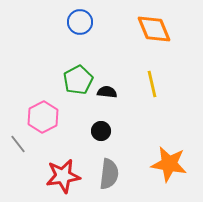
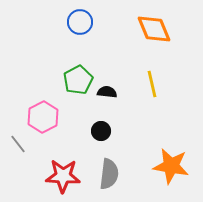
orange star: moved 2 px right, 2 px down
red star: rotated 12 degrees clockwise
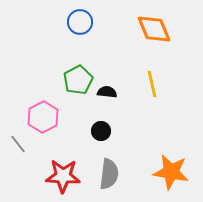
orange star: moved 6 px down
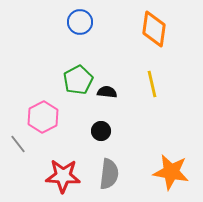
orange diamond: rotated 30 degrees clockwise
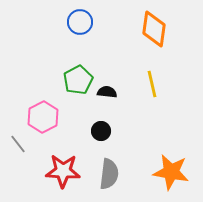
red star: moved 5 px up
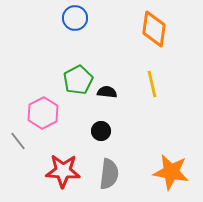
blue circle: moved 5 px left, 4 px up
pink hexagon: moved 4 px up
gray line: moved 3 px up
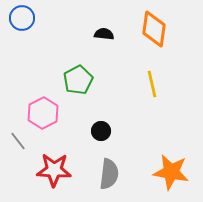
blue circle: moved 53 px left
black semicircle: moved 3 px left, 58 px up
red star: moved 9 px left, 1 px up
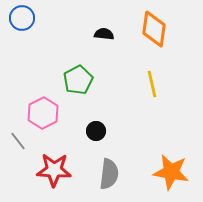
black circle: moved 5 px left
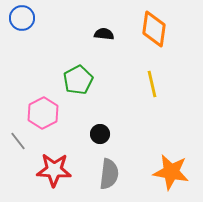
black circle: moved 4 px right, 3 px down
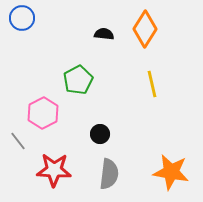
orange diamond: moved 9 px left; rotated 24 degrees clockwise
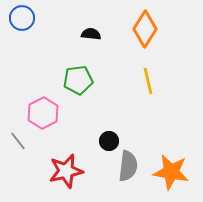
black semicircle: moved 13 px left
green pentagon: rotated 20 degrees clockwise
yellow line: moved 4 px left, 3 px up
black circle: moved 9 px right, 7 px down
red star: moved 12 px right, 1 px down; rotated 16 degrees counterclockwise
gray semicircle: moved 19 px right, 8 px up
